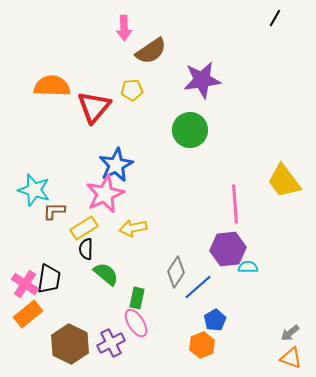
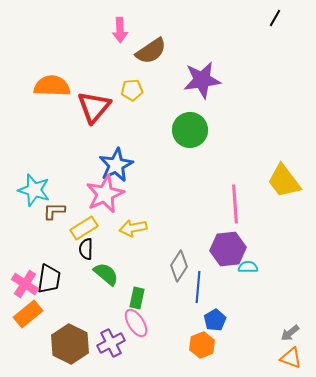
pink arrow: moved 4 px left, 2 px down
gray diamond: moved 3 px right, 6 px up
blue line: rotated 44 degrees counterclockwise
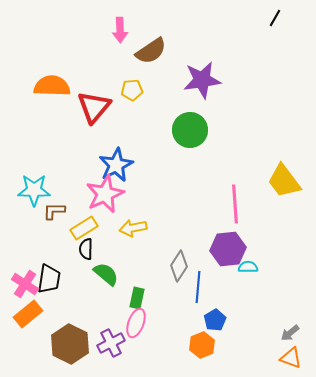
cyan star: rotated 16 degrees counterclockwise
pink ellipse: rotated 52 degrees clockwise
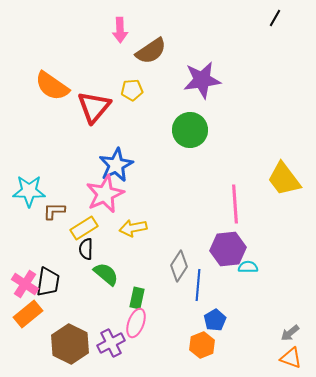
orange semicircle: rotated 147 degrees counterclockwise
yellow trapezoid: moved 2 px up
cyan star: moved 5 px left, 1 px down
black trapezoid: moved 1 px left, 3 px down
blue line: moved 2 px up
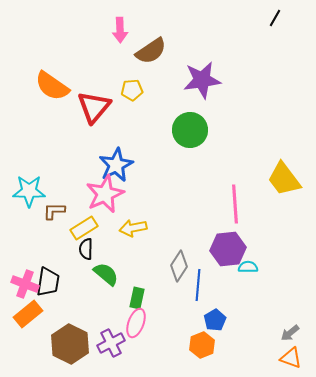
pink cross: rotated 12 degrees counterclockwise
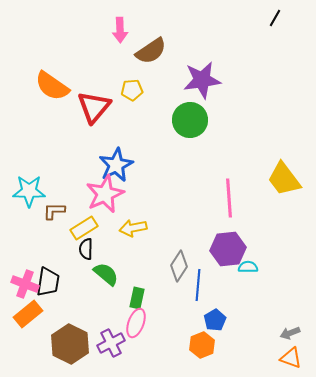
green circle: moved 10 px up
pink line: moved 6 px left, 6 px up
gray arrow: rotated 18 degrees clockwise
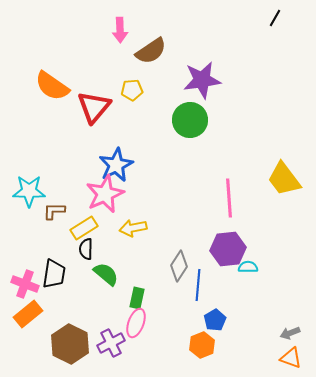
black trapezoid: moved 6 px right, 8 px up
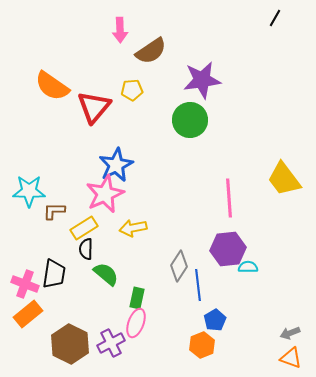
blue line: rotated 12 degrees counterclockwise
